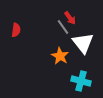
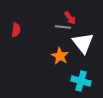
gray line: rotated 49 degrees counterclockwise
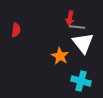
red arrow: rotated 48 degrees clockwise
gray line: moved 14 px right
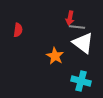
red semicircle: moved 2 px right
white triangle: rotated 15 degrees counterclockwise
orange star: moved 5 px left
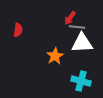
red arrow: rotated 24 degrees clockwise
white triangle: moved 1 px left; rotated 40 degrees counterclockwise
orange star: rotated 12 degrees clockwise
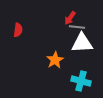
orange star: moved 4 px down
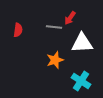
gray line: moved 23 px left
orange star: rotated 12 degrees clockwise
cyan cross: rotated 18 degrees clockwise
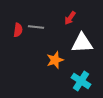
gray line: moved 18 px left
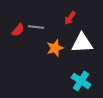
red semicircle: rotated 32 degrees clockwise
orange star: moved 12 px up
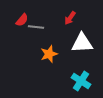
red semicircle: moved 4 px right, 10 px up
orange star: moved 6 px left, 6 px down
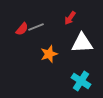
red semicircle: moved 9 px down
gray line: rotated 28 degrees counterclockwise
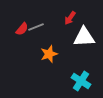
white triangle: moved 2 px right, 6 px up
